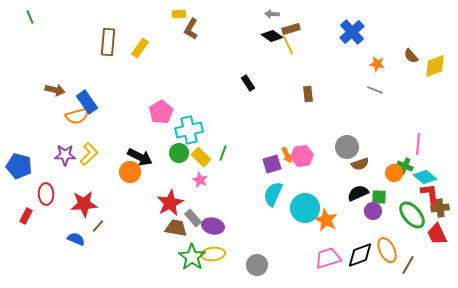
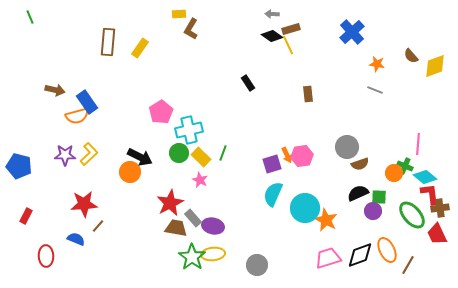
red ellipse at (46, 194): moved 62 px down
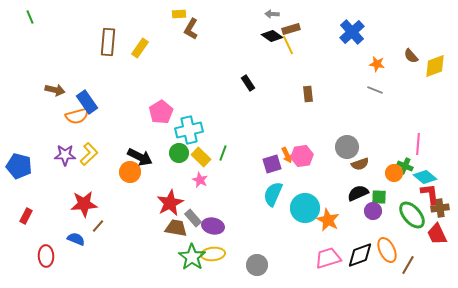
orange star at (326, 220): moved 2 px right
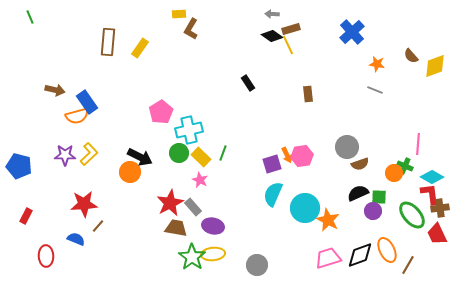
cyan diamond at (425, 177): moved 7 px right; rotated 10 degrees counterclockwise
gray rectangle at (193, 218): moved 11 px up
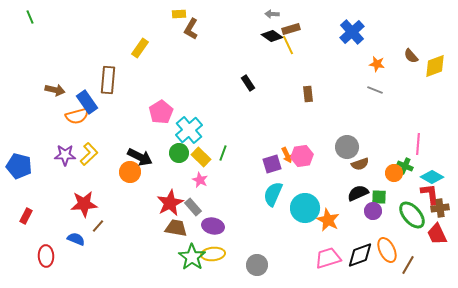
brown rectangle at (108, 42): moved 38 px down
cyan cross at (189, 130): rotated 28 degrees counterclockwise
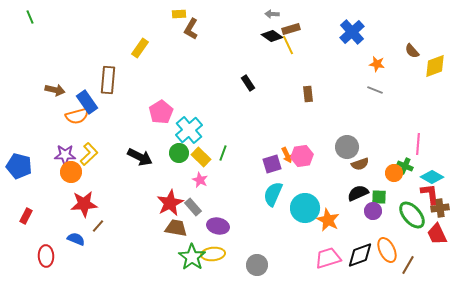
brown semicircle at (411, 56): moved 1 px right, 5 px up
orange circle at (130, 172): moved 59 px left
purple ellipse at (213, 226): moved 5 px right
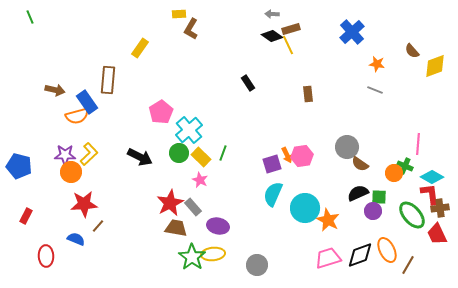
brown semicircle at (360, 164): rotated 54 degrees clockwise
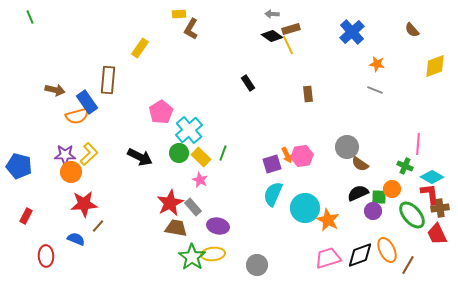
brown semicircle at (412, 51): moved 21 px up
orange circle at (394, 173): moved 2 px left, 16 px down
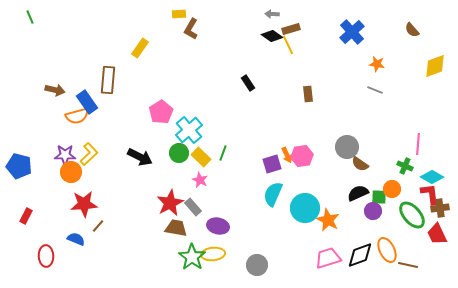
brown line at (408, 265): rotated 72 degrees clockwise
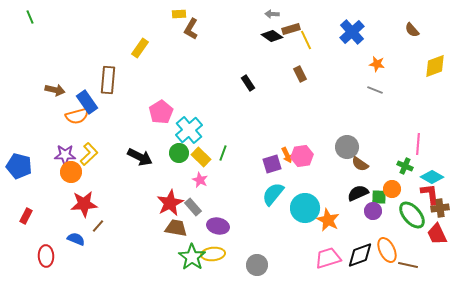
yellow line at (288, 45): moved 18 px right, 5 px up
brown rectangle at (308, 94): moved 8 px left, 20 px up; rotated 21 degrees counterclockwise
cyan semicircle at (273, 194): rotated 15 degrees clockwise
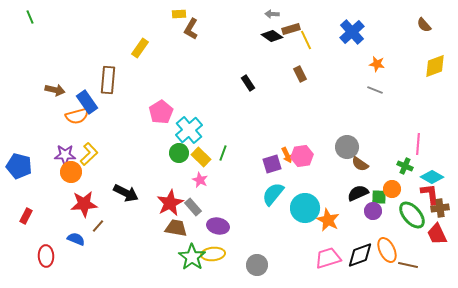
brown semicircle at (412, 30): moved 12 px right, 5 px up
black arrow at (140, 157): moved 14 px left, 36 px down
